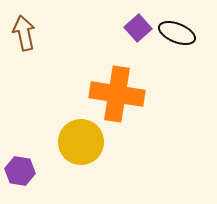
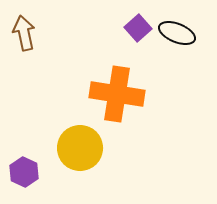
yellow circle: moved 1 px left, 6 px down
purple hexagon: moved 4 px right, 1 px down; rotated 16 degrees clockwise
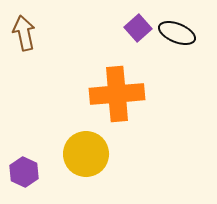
orange cross: rotated 14 degrees counterclockwise
yellow circle: moved 6 px right, 6 px down
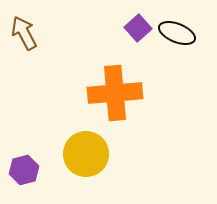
brown arrow: rotated 16 degrees counterclockwise
orange cross: moved 2 px left, 1 px up
purple hexagon: moved 2 px up; rotated 20 degrees clockwise
